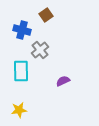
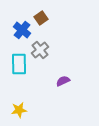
brown square: moved 5 px left, 3 px down
blue cross: rotated 24 degrees clockwise
cyan rectangle: moved 2 px left, 7 px up
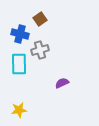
brown square: moved 1 px left, 1 px down
blue cross: moved 2 px left, 4 px down; rotated 24 degrees counterclockwise
gray cross: rotated 24 degrees clockwise
purple semicircle: moved 1 px left, 2 px down
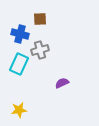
brown square: rotated 32 degrees clockwise
cyan rectangle: rotated 25 degrees clockwise
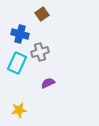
brown square: moved 2 px right, 5 px up; rotated 32 degrees counterclockwise
gray cross: moved 2 px down
cyan rectangle: moved 2 px left, 1 px up
purple semicircle: moved 14 px left
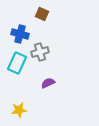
brown square: rotated 32 degrees counterclockwise
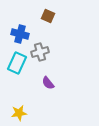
brown square: moved 6 px right, 2 px down
purple semicircle: rotated 104 degrees counterclockwise
yellow star: moved 3 px down
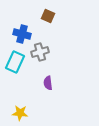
blue cross: moved 2 px right
cyan rectangle: moved 2 px left, 1 px up
purple semicircle: rotated 32 degrees clockwise
yellow star: moved 1 px right; rotated 14 degrees clockwise
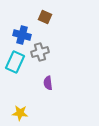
brown square: moved 3 px left, 1 px down
blue cross: moved 1 px down
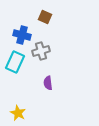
gray cross: moved 1 px right, 1 px up
yellow star: moved 2 px left; rotated 21 degrees clockwise
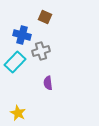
cyan rectangle: rotated 20 degrees clockwise
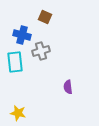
cyan rectangle: rotated 50 degrees counterclockwise
purple semicircle: moved 20 px right, 4 px down
yellow star: rotated 14 degrees counterclockwise
